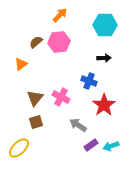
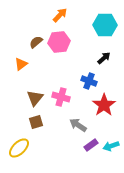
black arrow: rotated 40 degrees counterclockwise
pink cross: rotated 12 degrees counterclockwise
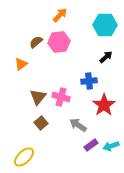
black arrow: moved 2 px right, 1 px up
blue cross: rotated 28 degrees counterclockwise
brown triangle: moved 3 px right, 1 px up
brown square: moved 5 px right, 1 px down; rotated 24 degrees counterclockwise
yellow ellipse: moved 5 px right, 9 px down
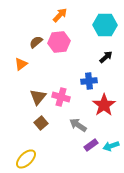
yellow ellipse: moved 2 px right, 2 px down
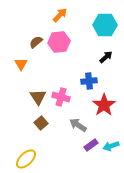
orange triangle: rotated 24 degrees counterclockwise
brown triangle: rotated 12 degrees counterclockwise
